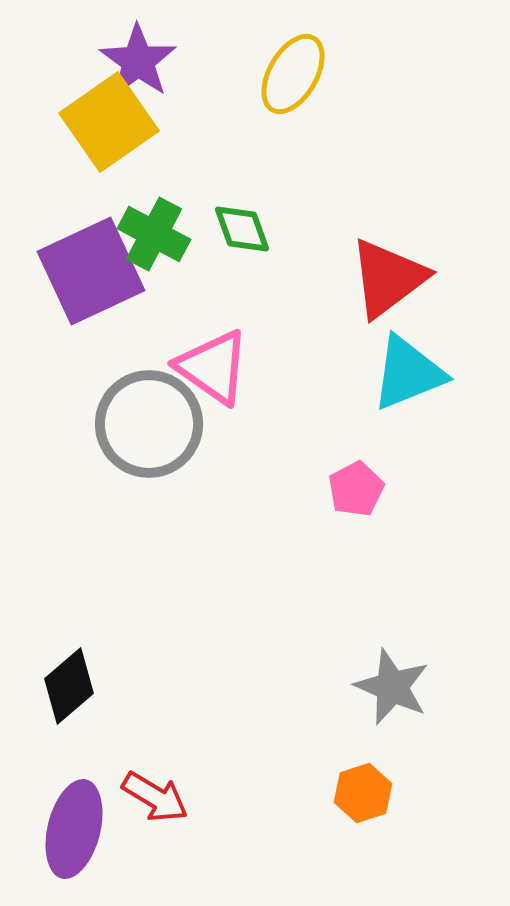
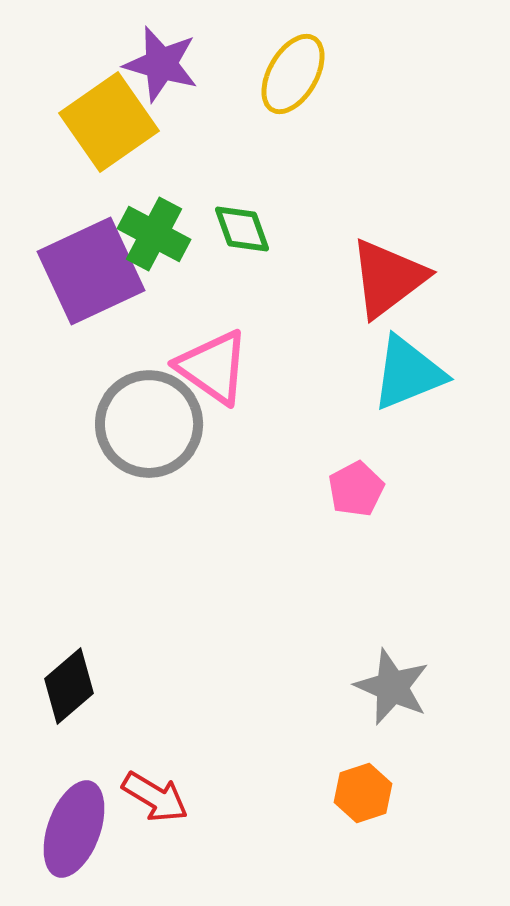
purple star: moved 23 px right, 3 px down; rotated 20 degrees counterclockwise
purple ellipse: rotated 6 degrees clockwise
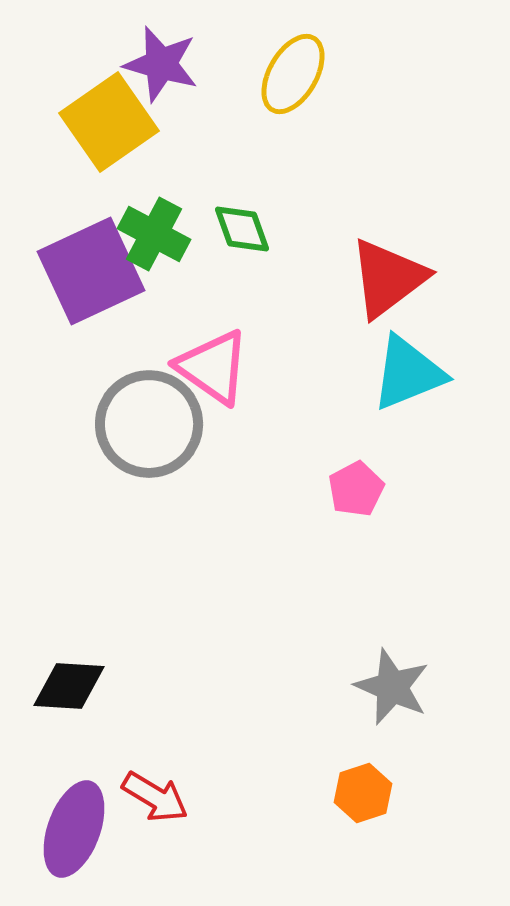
black diamond: rotated 44 degrees clockwise
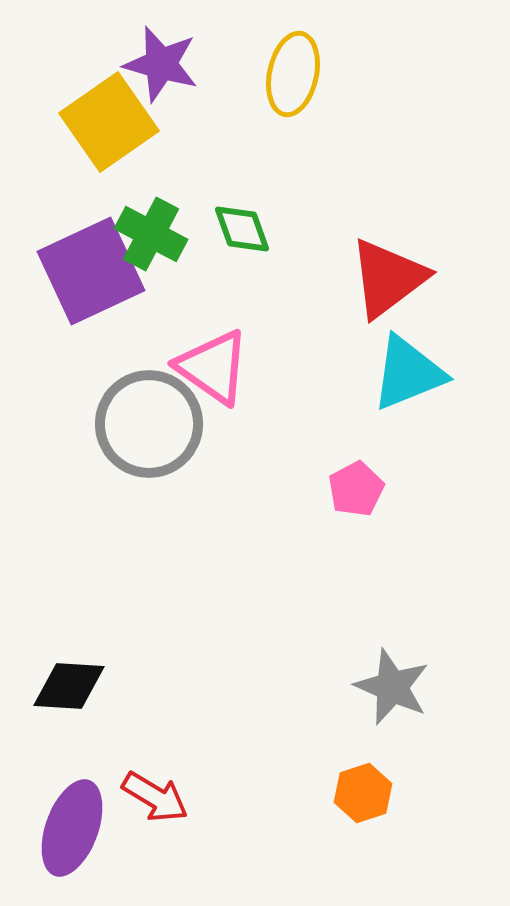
yellow ellipse: rotated 18 degrees counterclockwise
green cross: moved 3 px left
purple ellipse: moved 2 px left, 1 px up
